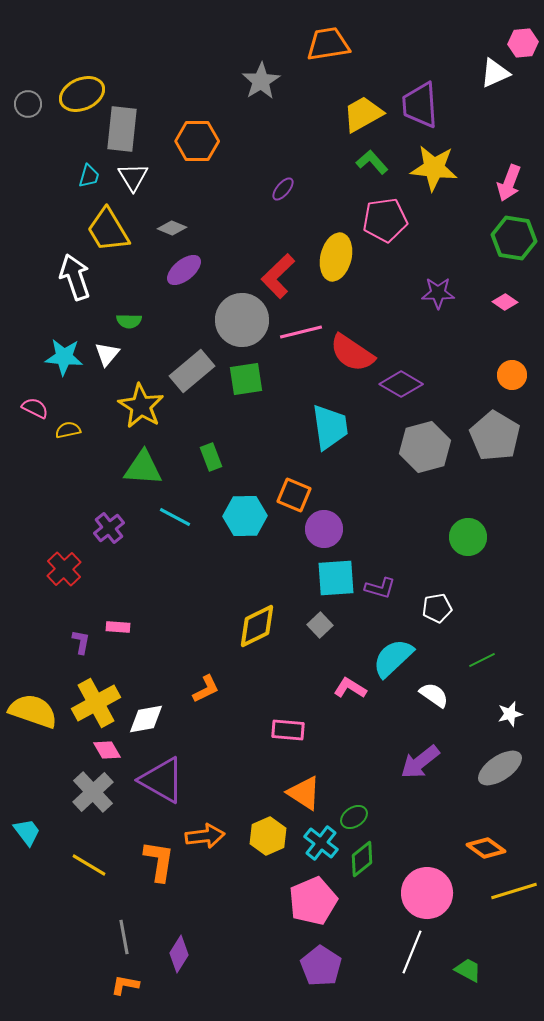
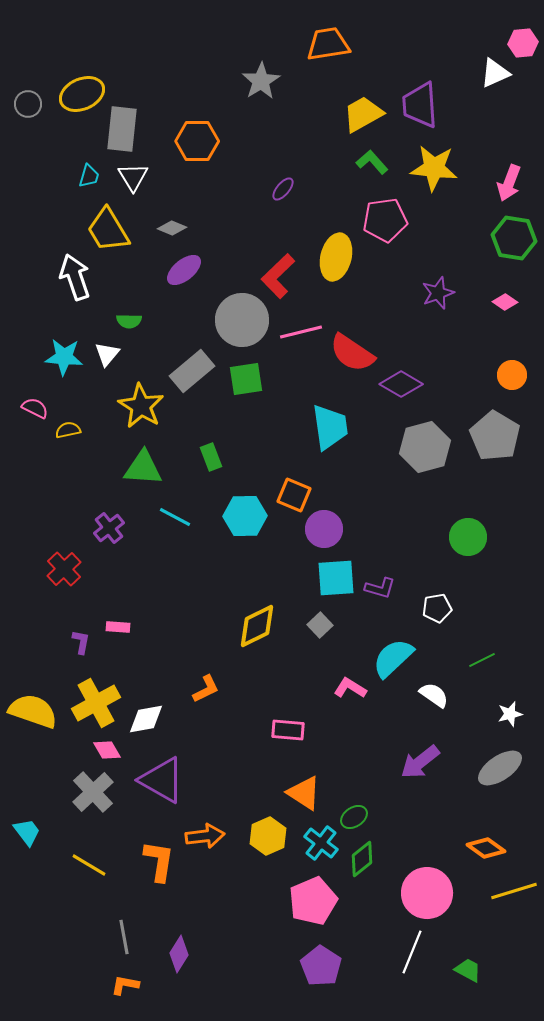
purple star at (438, 293): rotated 20 degrees counterclockwise
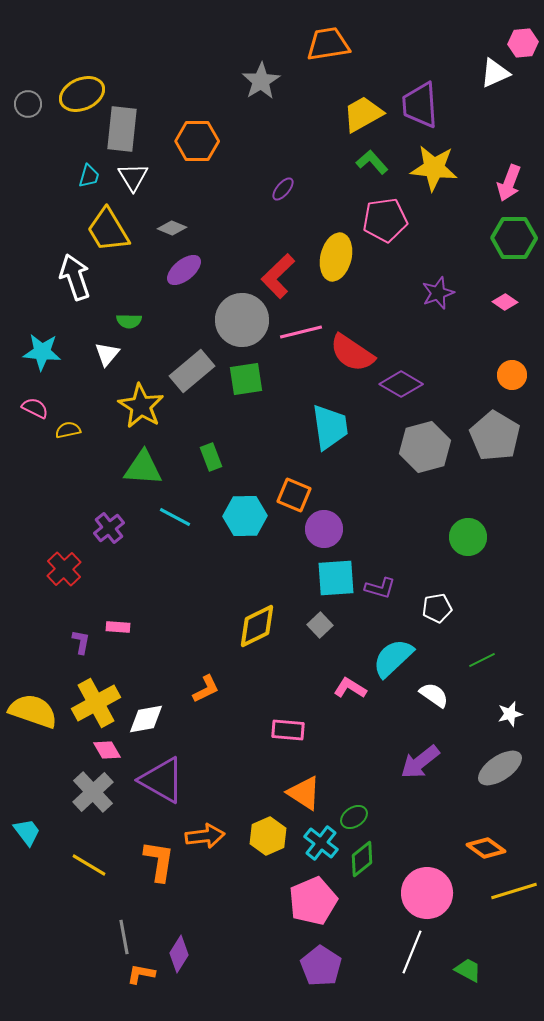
green hexagon at (514, 238): rotated 9 degrees counterclockwise
cyan star at (64, 357): moved 22 px left, 5 px up
orange L-shape at (125, 985): moved 16 px right, 11 px up
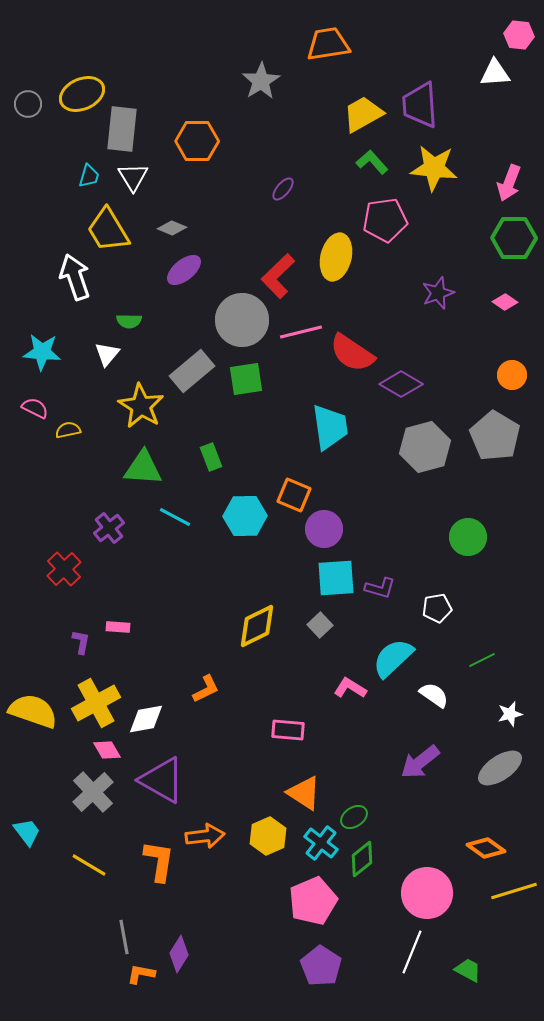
pink hexagon at (523, 43): moved 4 px left, 8 px up; rotated 12 degrees clockwise
white triangle at (495, 73): rotated 20 degrees clockwise
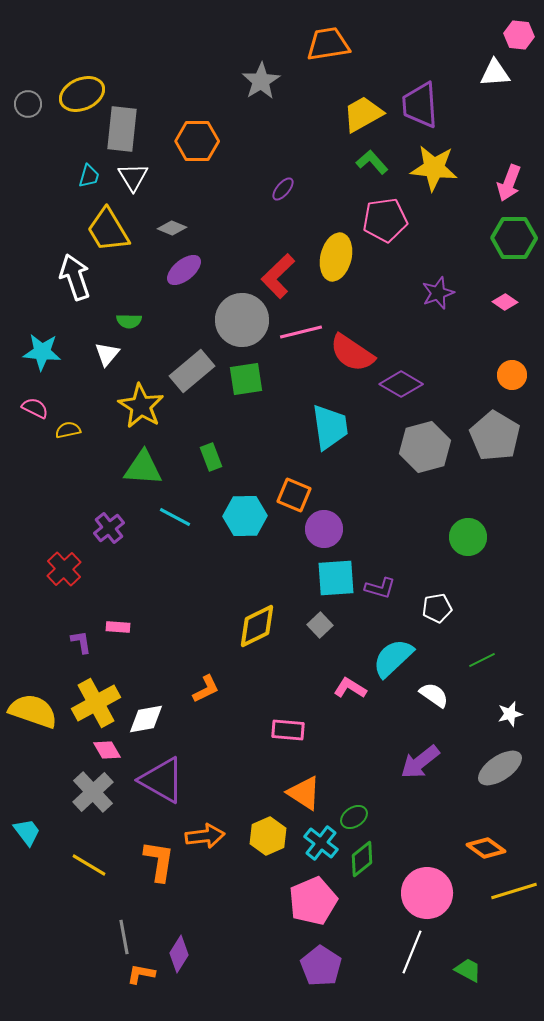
purple L-shape at (81, 642): rotated 20 degrees counterclockwise
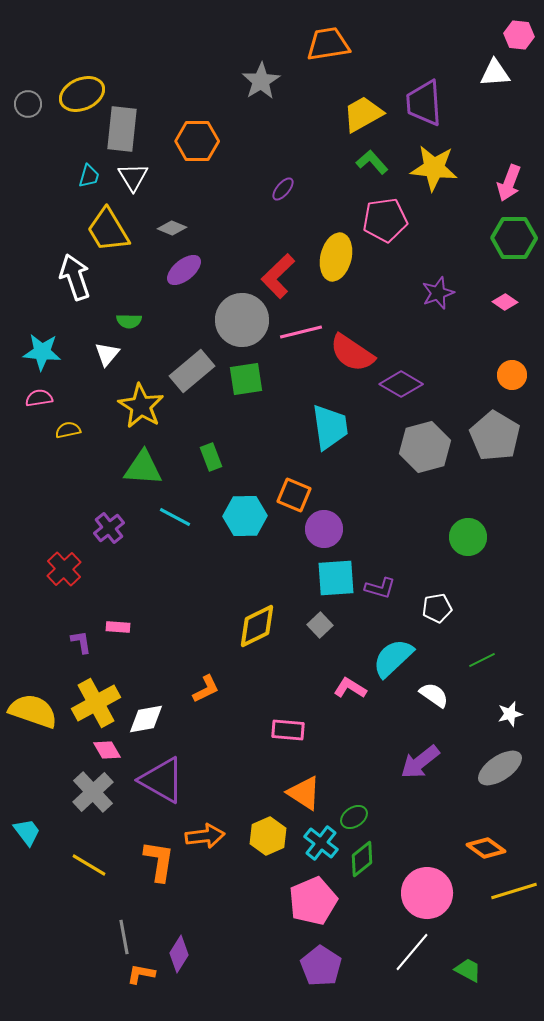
purple trapezoid at (420, 105): moved 4 px right, 2 px up
pink semicircle at (35, 408): moved 4 px right, 10 px up; rotated 36 degrees counterclockwise
white line at (412, 952): rotated 18 degrees clockwise
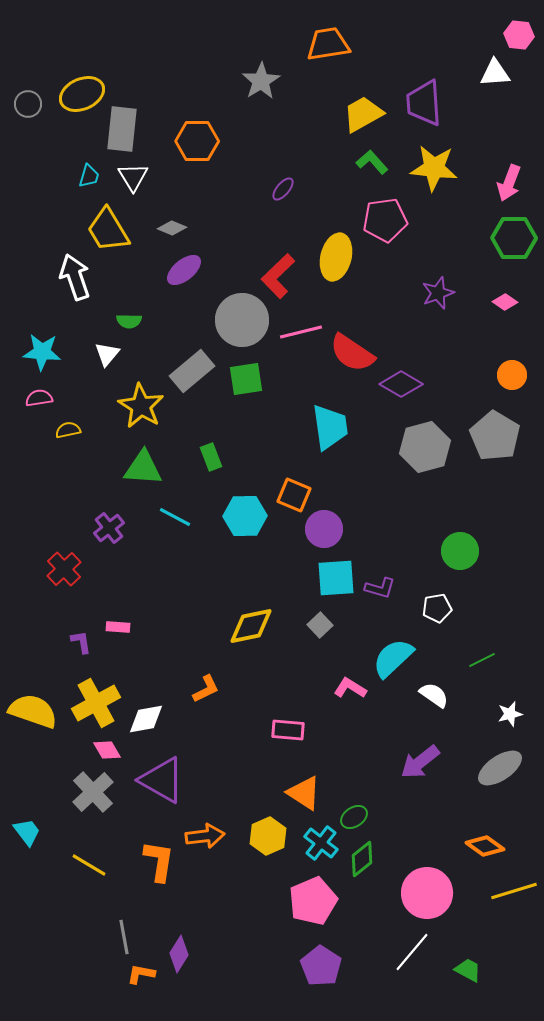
green circle at (468, 537): moved 8 px left, 14 px down
yellow diamond at (257, 626): moved 6 px left; rotated 15 degrees clockwise
orange diamond at (486, 848): moved 1 px left, 2 px up
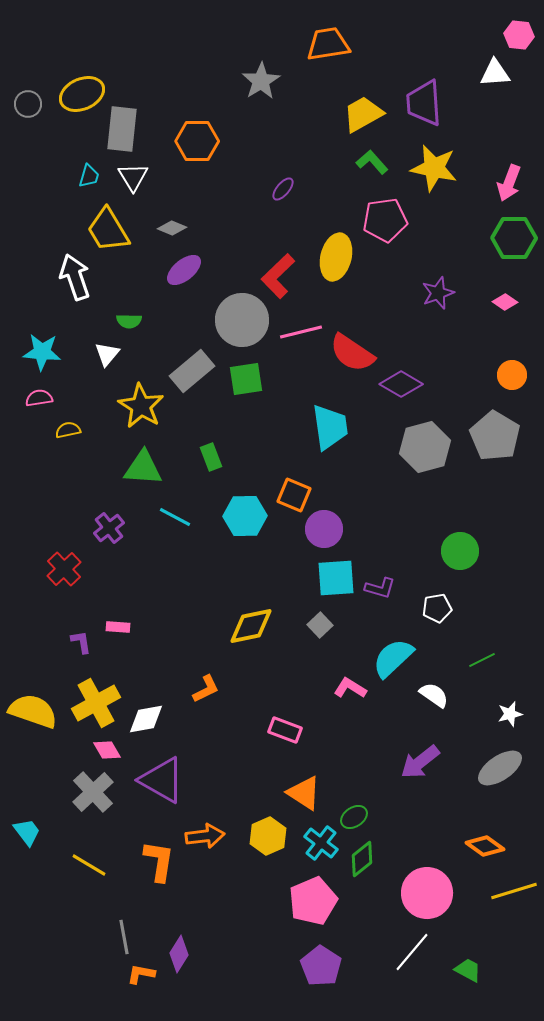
yellow star at (434, 168): rotated 6 degrees clockwise
pink rectangle at (288, 730): moved 3 px left; rotated 16 degrees clockwise
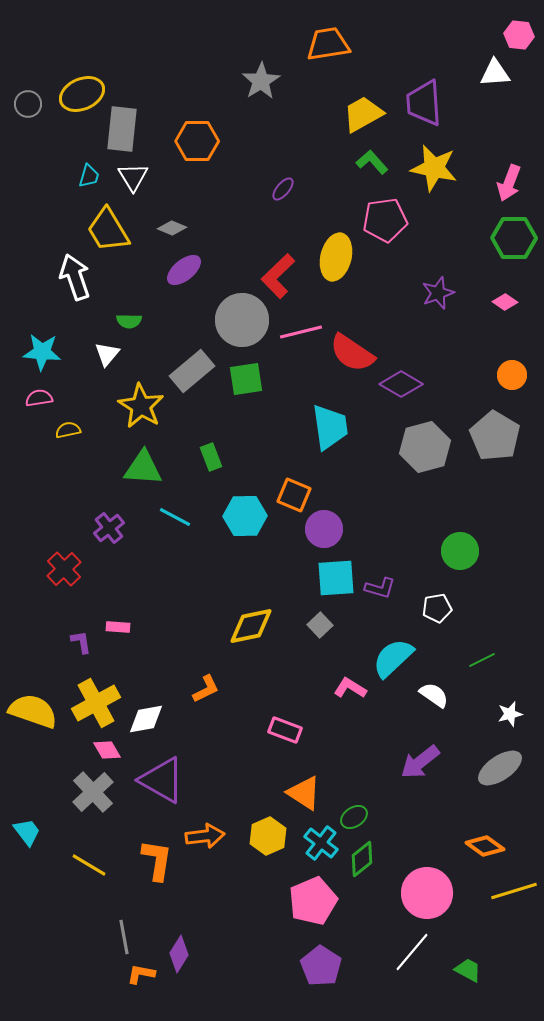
orange L-shape at (159, 861): moved 2 px left, 1 px up
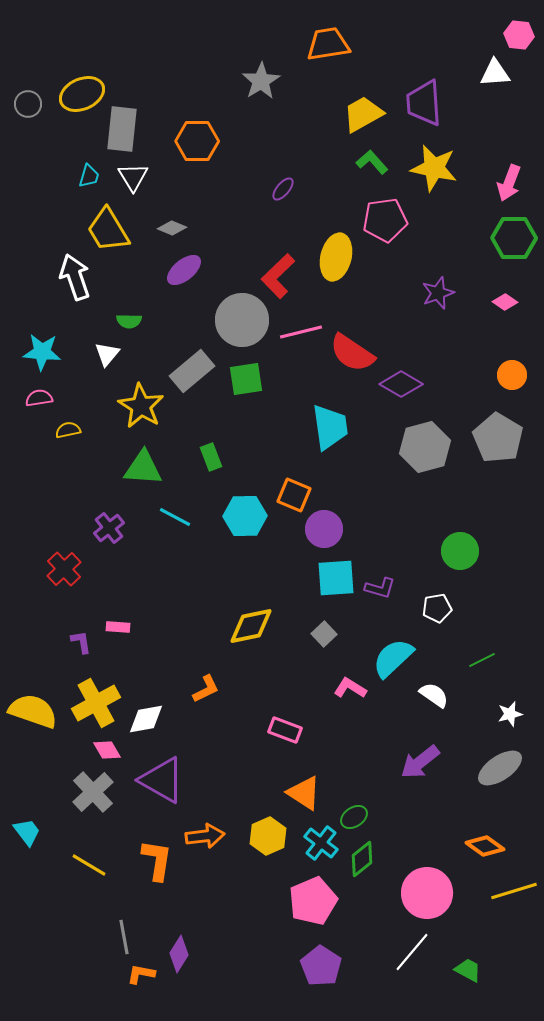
gray pentagon at (495, 436): moved 3 px right, 2 px down
gray square at (320, 625): moved 4 px right, 9 px down
